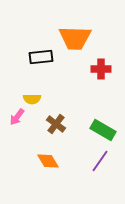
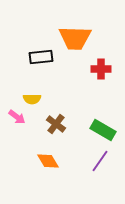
pink arrow: rotated 90 degrees counterclockwise
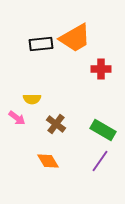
orange trapezoid: rotated 32 degrees counterclockwise
black rectangle: moved 13 px up
pink arrow: moved 1 px down
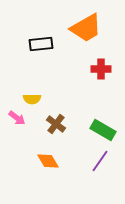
orange trapezoid: moved 11 px right, 10 px up
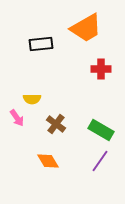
pink arrow: rotated 18 degrees clockwise
green rectangle: moved 2 px left
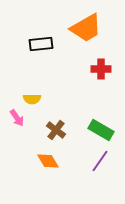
brown cross: moved 6 px down
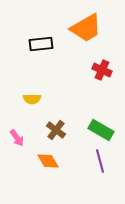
red cross: moved 1 px right, 1 px down; rotated 24 degrees clockwise
pink arrow: moved 20 px down
purple line: rotated 50 degrees counterclockwise
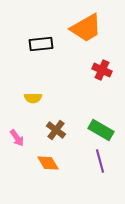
yellow semicircle: moved 1 px right, 1 px up
orange diamond: moved 2 px down
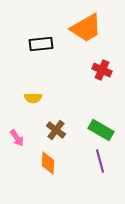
orange diamond: rotated 35 degrees clockwise
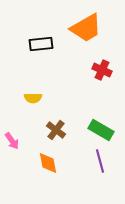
pink arrow: moved 5 px left, 3 px down
orange diamond: rotated 15 degrees counterclockwise
